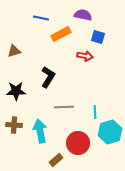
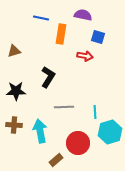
orange rectangle: rotated 54 degrees counterclockwise
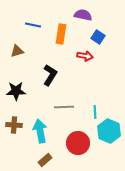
blue line: moved 8 px left, 7 px down
blue square: rotated 16 degrees clockwise
brown triangle: moved 3 px right
black L-shape: moved 2 px right, 2 px up
cyan hexagon: moved 1 px left, 1 px up; rotated 20 degrees counterclockwise
brown rectangle: moved 11 px left
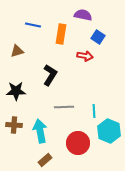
cyan line: moved 1 px left, 1 px up
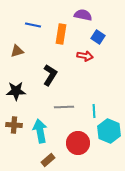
brown rectangle: moved 3 px right
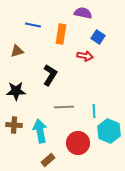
purple semicircle: moved 2 px up
